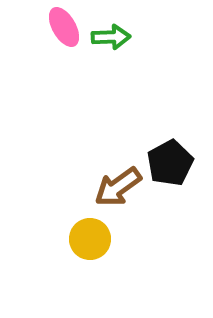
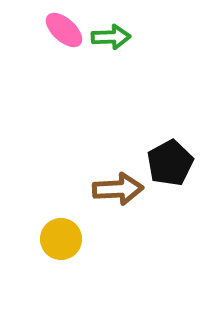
pink ellipse: moved 3 px down; rotated 18 degrees counterclockwise
brown arrow: moved 2 px down; rotated 147 degrees counterclockwise
yellow circle: moved 29 px left
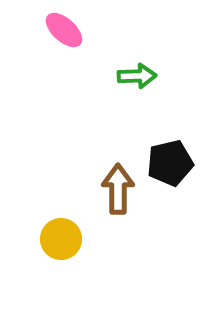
green arrow: moved 26 px right, 39 px down
black pentagon: rotated 15 degrees clockwise
brown arrow: rotated 87 degrees counterclockwise
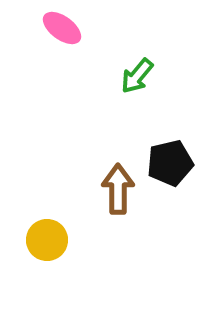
pink ellipse: moved 2 px left, 2 px up; rotated 6 degrees counterclockwise
green arrow: rotated 132 degrees clockwise
yellow circle: moved 14 px left, 1 px down
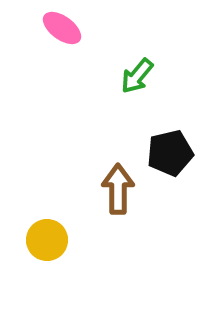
black pentagon: moved 10 px up
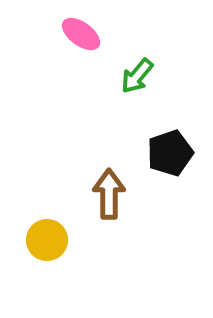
pink ellipse: moved 19 px right, 6 px down
black pentagon: rotated 6 degrees counterclockwise
brown arrow: moved 9 px left, 5 px down
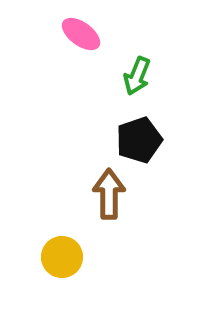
green arrow: rotated 18 degrees counterclockwise
black pentagon: moved 31 px left, 13 px up
yellow circle: moved 15 px right, 17 px down
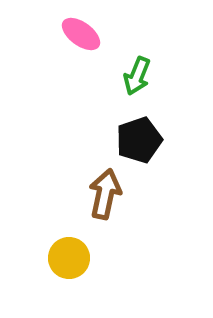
brown arrow: moved 4 px left; rotated 12 degrees clockwise
yellow circle: moved 7 px right, 1 px down
